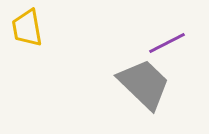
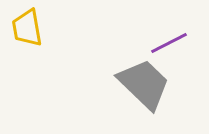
purple line: moved 2 px right
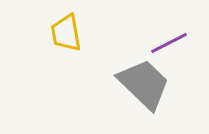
yellow trapezoid: moved 39 px right, 5 px down
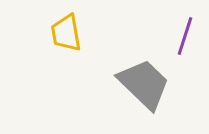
purple line: moved 16 px right, 7 px up; rotated 45 degrees counterclockwise
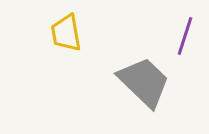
gray trapezoid: moved 2 px up
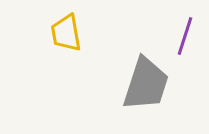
gray trapezoid: moved 2 px right, 2 px down; rotated 64 degrees clockwise
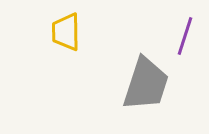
yellow trapezoid: moved 1 px up; rotated 9 degrees clockwise
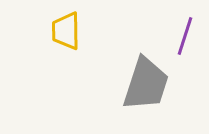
yellow trapezoid: moved 1 px up
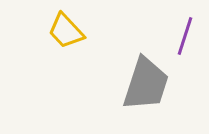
yellow trapezoid: rotated 42 degrees counterclockwise
